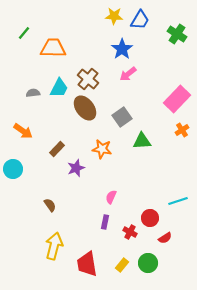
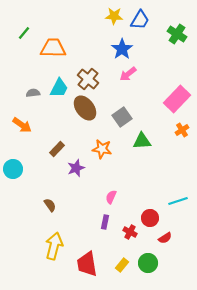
orange arrow: moved 1 px left, 6 px up
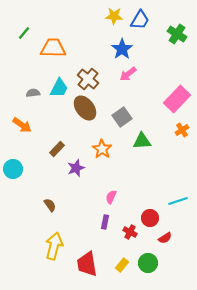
orange star: rotated 24 degrees clockwise
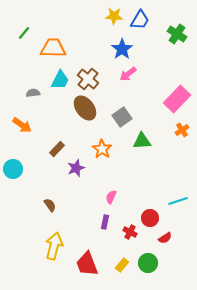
cyan trapezoid: moved 1 px right, 8 px up
red trapezoid: rotated 12 degrees counterclockwise
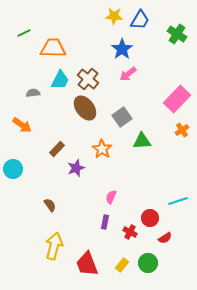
green line: rotated 24 degrees clockwise
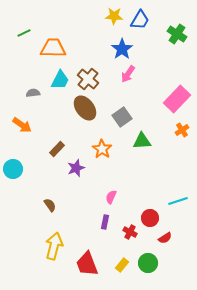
pink arrow: rotated 18 degrees counterclockwise
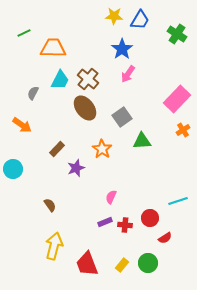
gray semicircle: rotated 56 degrees counterclockwise
orange cross: moved 1 px right
purple rectangle: rotated 56 degrees clockwise
red cross: moved 5 px left, 7 px up; rotated 24 degrees counterclockwise
